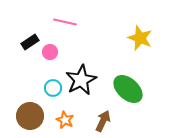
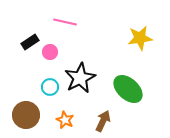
yellow star: rotated 30 degrees counterclockwise
black star: moved 1 px left, 2 px up
cyan circle: moved 3 px left, 1 px up
brown circle: moved 4 px left, 1 px up
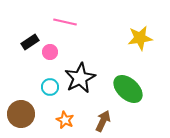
brown circle: moved 5 px left, 1 px up
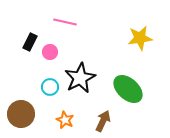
black rectangle: rotated 30 degrees counterclockwise
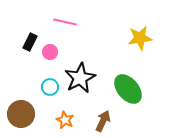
green ellipse: rotated 8 degrees clockwise
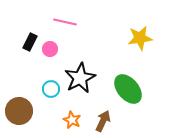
pink circle: moved 3 px up
cyan circle: moved 1 px right, 2 px down
brown circle: moved 2 px left, 3 px up
orange star: moved 7 px right
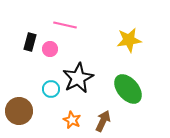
pink line: moved 3 px down
yellow star: moved 11 px left, 2 px down
black rectangle: rotated 12 degrees counterclockwise
black star: moved 2 px left
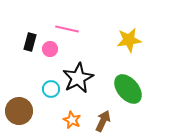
pink line: moved 2 px right, 4 px down
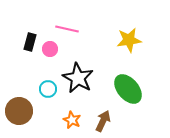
black star: rotated 16 degrees counterclockwise
cyan circle: moved 3 px left
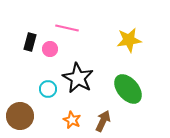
pink line: moved 1 px up
brown circle: moved 1 px right, 5 px down
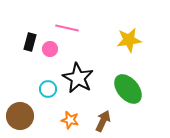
orange star: moved 2 px left; rotated 12 degrees counterclockwise
